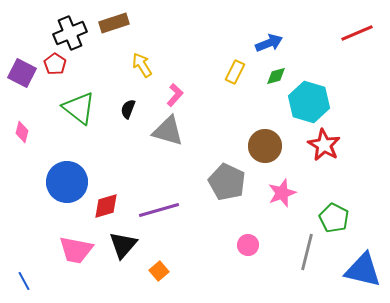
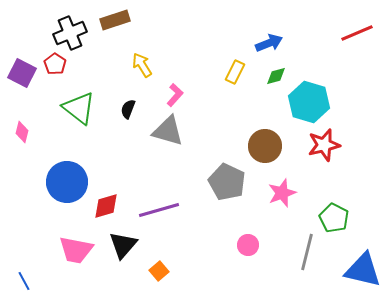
brown rectangle: moved 1 px right, 3 px up
red star: rotated 28 degrees clockwise
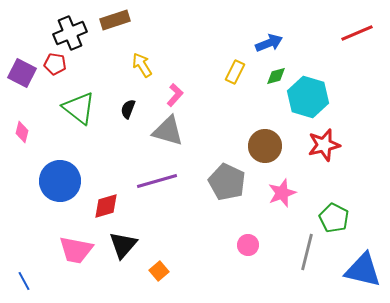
red pentagon: rotated 25 degrees counterclockwise
cyan hexagon: moved 1 px left, 5 px up
blue circle: moved 7 px left, 1 px up
purple line: moved 2 px left, 29 px up
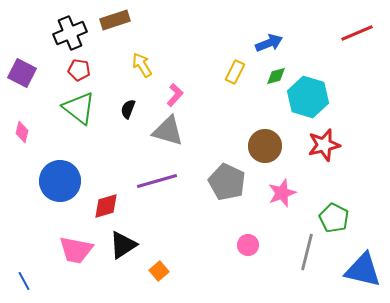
red pentagon: moved 24 px right, 6 px down
black triangle: rotated 16 degrees clockwise
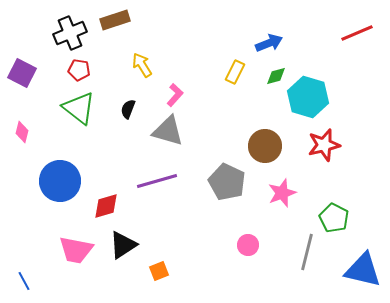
orange square: rotated 18 degrees clockwise
